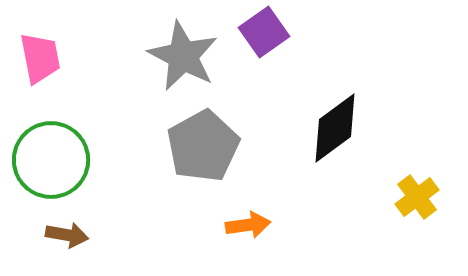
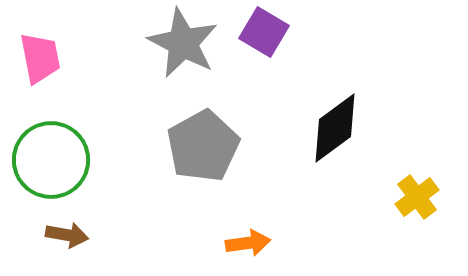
purple square: rotated 24 degrees counterclockwise
gray star: moved 13 px up
orange arrow: moved 18 px down
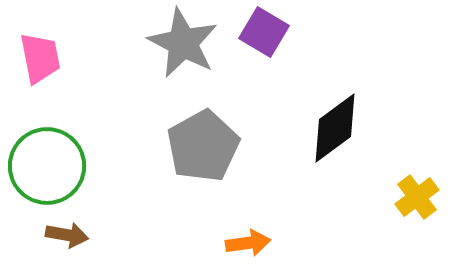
green circle: moved 4 px left, 6 px down
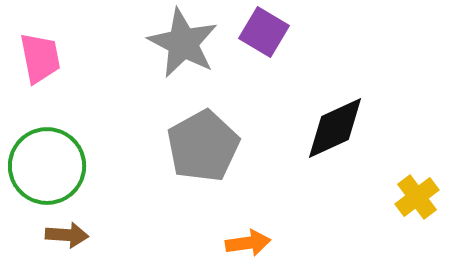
black diamond: rotated 12 degrees clockwise
brown arrow: rotated 6 degrees counterclockwise
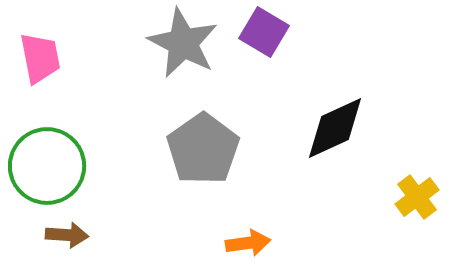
gray pentagon: moved 3 px down; rotated 6 degrees counterclockwise
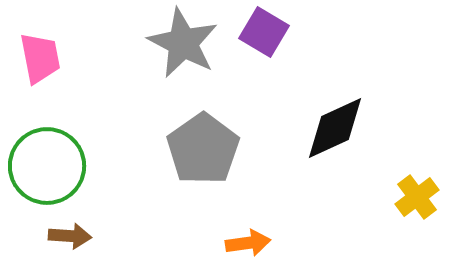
brown arrow: moved 3 px right, 1 px down
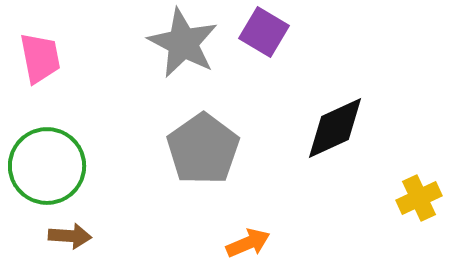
yellow cross: moved 2 px right, 1 px down; rotated 12 degrees clockwise
orange arrow: rotated 15 degrees counterclockwise
